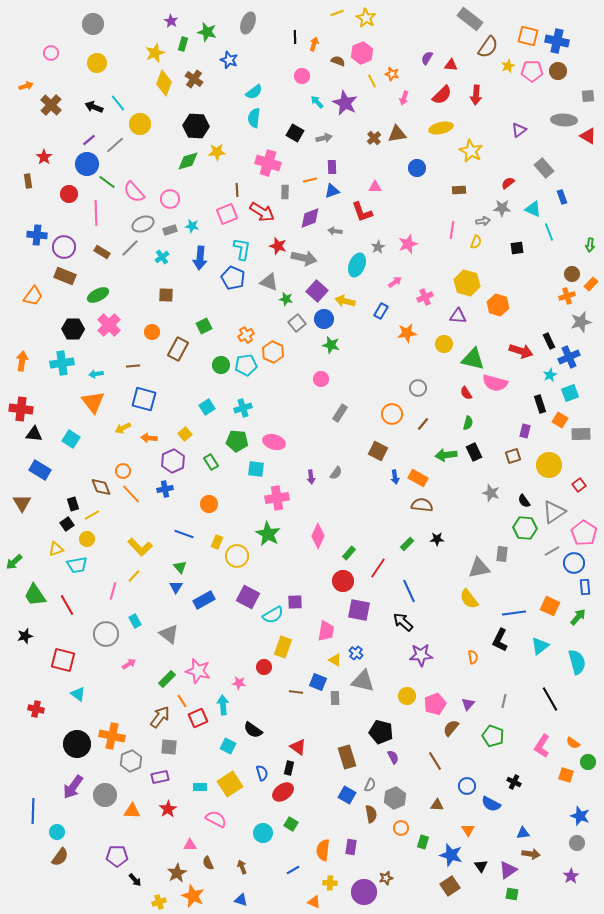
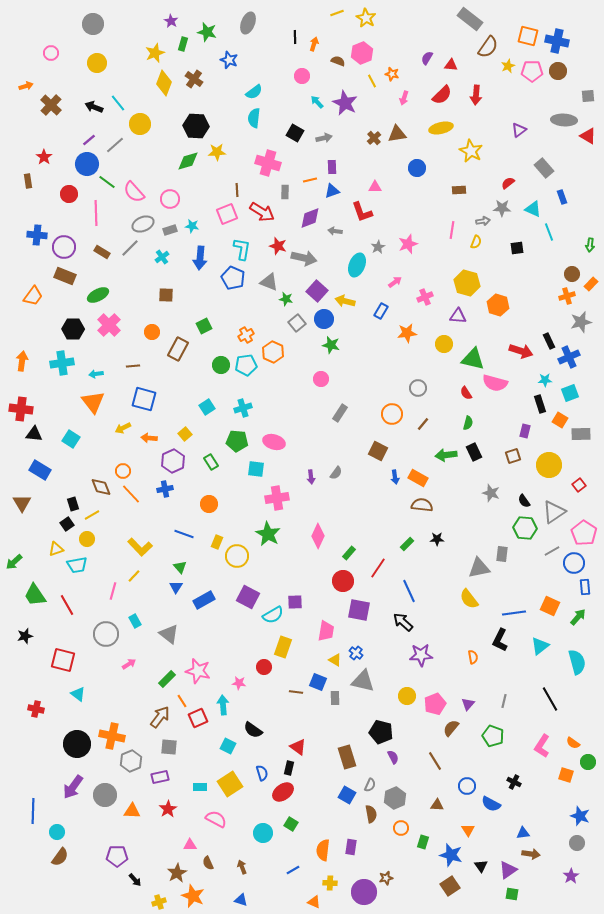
cyan star at (550, 375): moved 5 px left, 5 px down; rotated 24 degrees clockwise
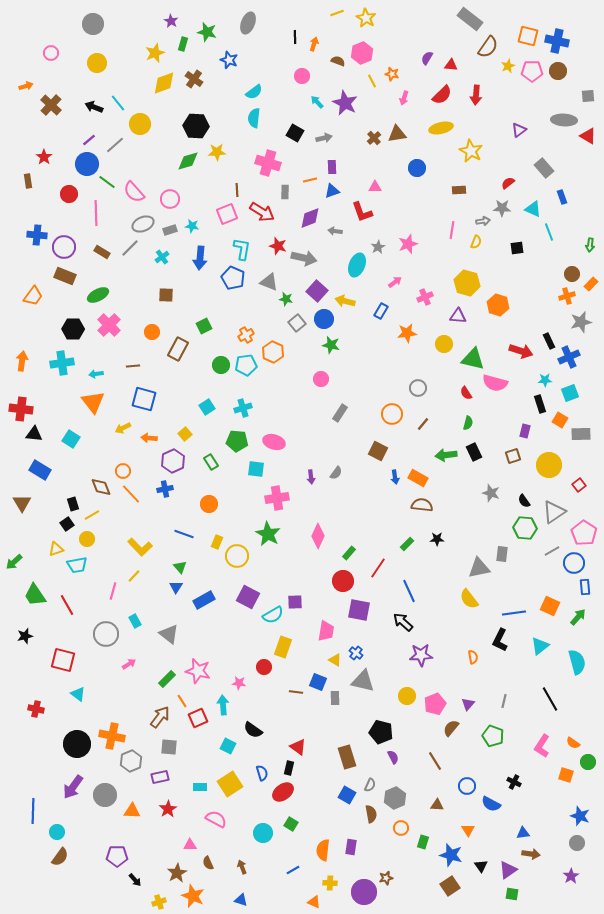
yellow diamond at (164, 83): rotated 50 degrees clockwise
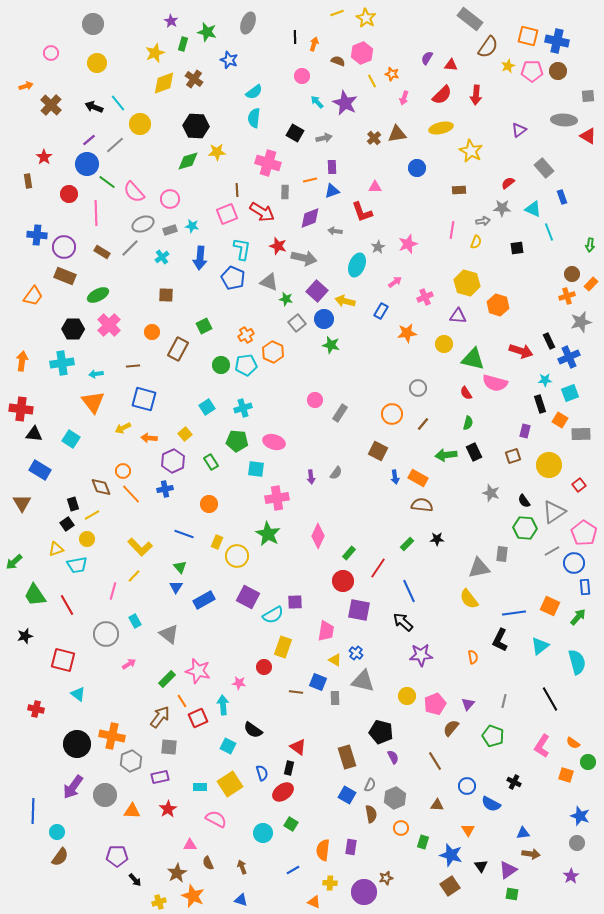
pink circle at (321, 379): moved 6 px left, 21 px down
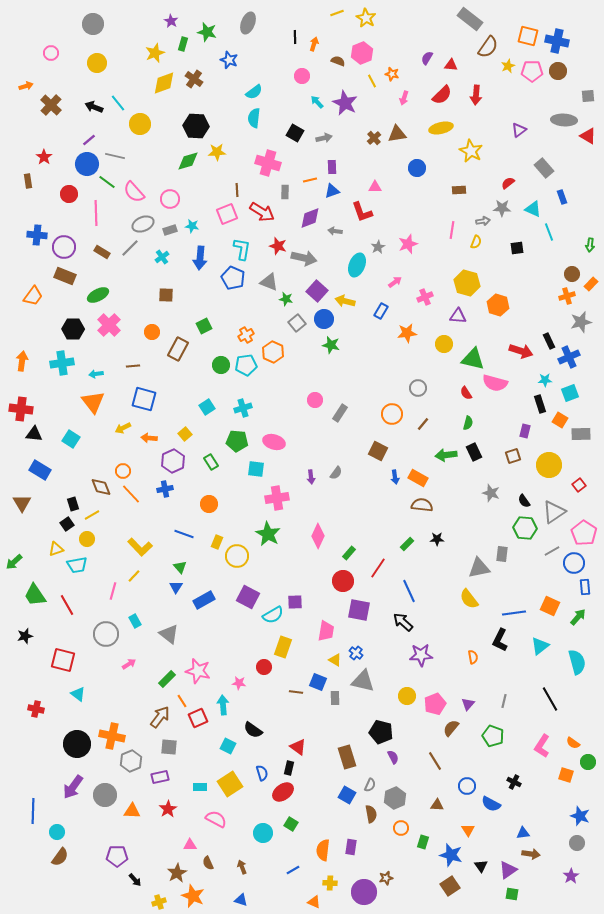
gray line at (115, 145): moved 11 px down; rotated 54 degrees clockwise
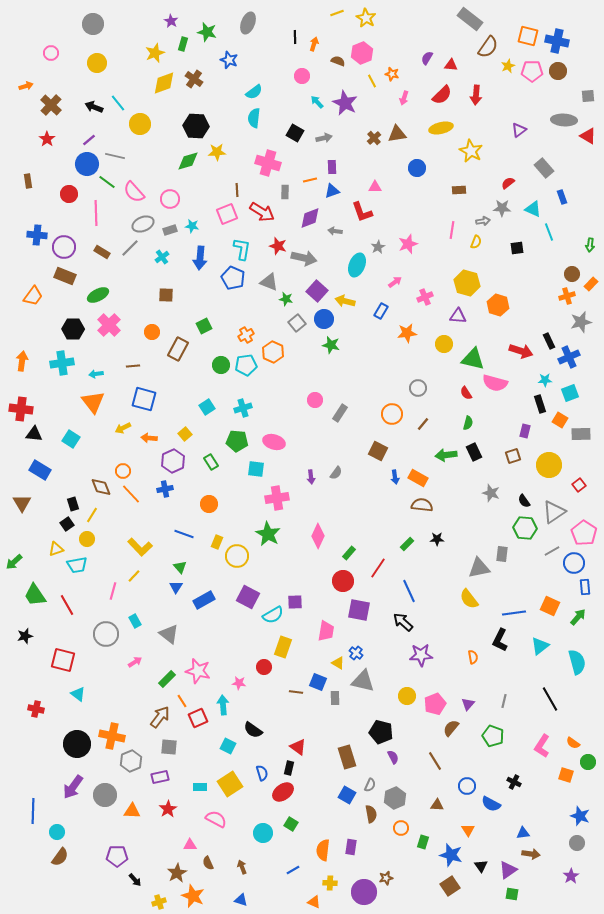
red star at (44, 157): moved 3 px right, 18 px up
yellow line at (92, 515): rotated 28 degrees counterclockwise
yellow triangle at (335, 660): moved 3 px right, 3 px down
pink arrow at (129, 664): moved 6 px right, 2 px up
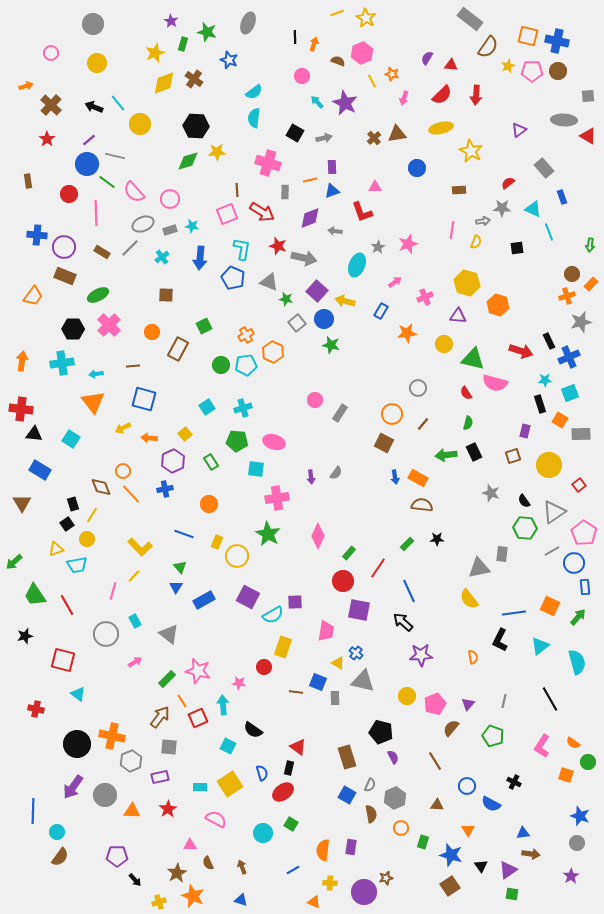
brown square at (378, 451): moved 6 px right, 8 px up
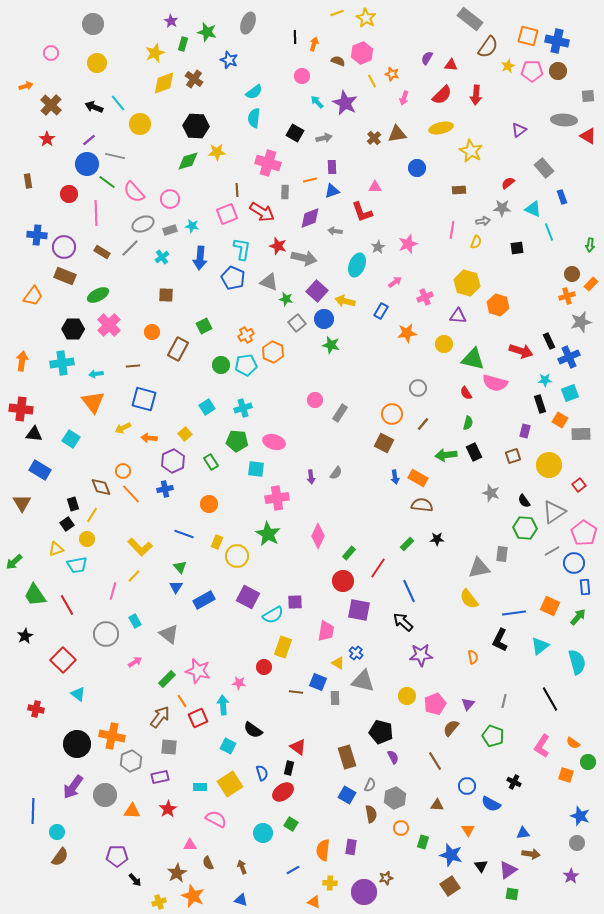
black star at (25, 636): rotated 14 degrees counterclockwise
red square at (63, 660): rotated 30 degrees clockwise
